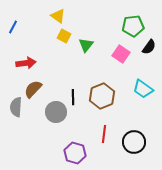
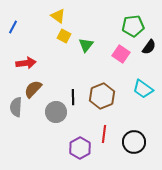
purple hexagon: moved 5 px right, 5 px up; rotated 15 degrees clockwise
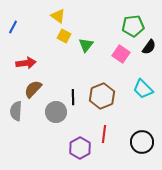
cyan trapezoid: rotated 10 degrees clockwise
gray semicircle: moved 4 px down
black circle: moved 8 px right
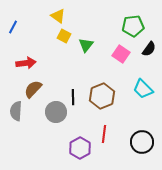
black semicircle: moved 2 px down
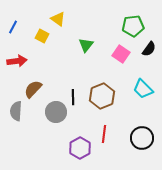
yellow triangle: moved 3 px down
yellow square: moved 22 px left
red arrow: moved 9 px left, 2 px up
black circle: moved 4 px up
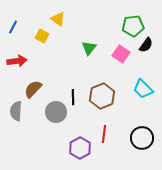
green triangle: moved 3 px right, 3 px down
black semicircle: moved 3 px left, 4 px up
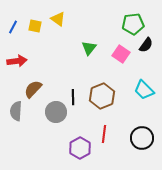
green pentagon: moved 2 px up
yellow square: moved 7 px left, 10 px up; rotated 16 degrees counterclockwise
cyan trapezoid: moved 1 px right, 1 px down
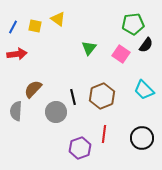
red arrow: moved 7 px up
black line: rotated 14 degrees counterclockwise
purple hexagon: rotated 10 degrees clockwise
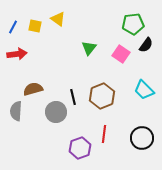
brown semicircle: rotated 30 degrees clockwise
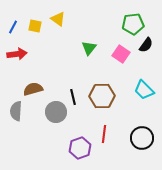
brown hexagon: rotated 20 degrees clockwise
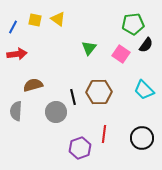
yellow square: moved 6 px up
brown semicircle: moved 4 px up
brown hexagon: moved 3 px left, 4 px up
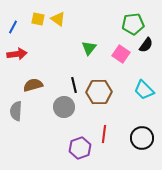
yellow square: moved 3 px right, 1 px up
black line: moved 1 px right, 12 px up
gray circle: moved 8 px right, 5 px up
